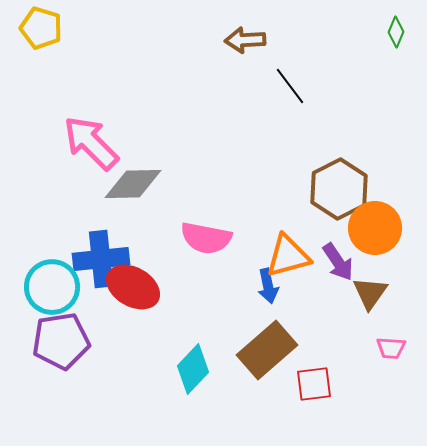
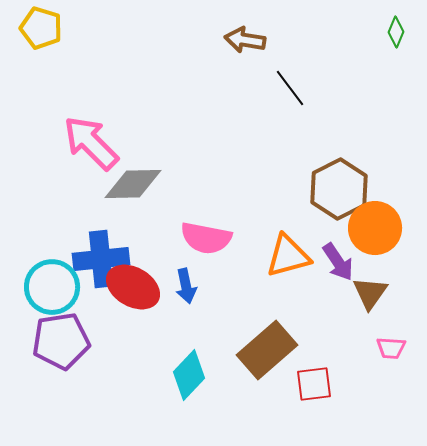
brown arrow: rotated 12 degrees clockwise
black line: moved 2 px down
blue arrow: moved 82 px left
cyan diamond: moved 4 px left, 6 px down
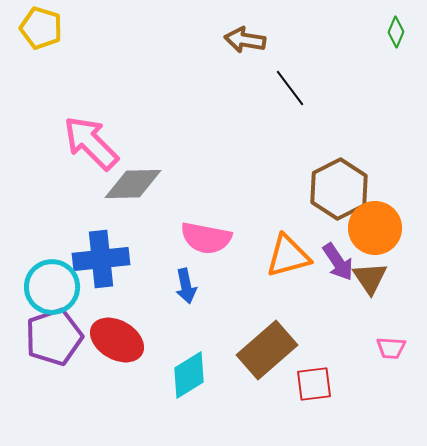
red ellipse: moved 16 px left, 53 px down
brown triangle: moved 15 px up; rotated 9 degrees counterclockwise
purple pentagon: moved 7 px left, 4 px up; rotated 10 degrees counterclockwise
cyan diamond: rotated 15 degrees clockwise
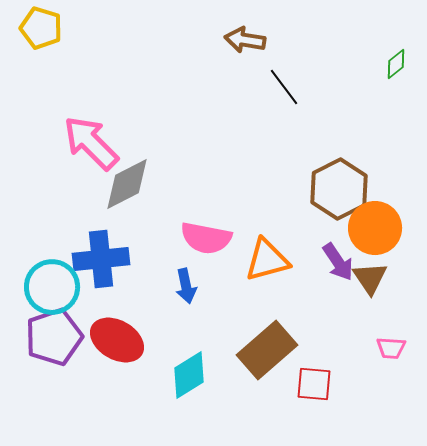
green diamond: moved 32 px down; rotated 28 degrees clockwise
black line: moved 6 px left, 1 px up
gray diamond: moved 6 px left; rotated 26 degrees counterclockwise
orange triangle: moved 21 px left, 4 px down
red square: rotated 12 degrees clockwise
